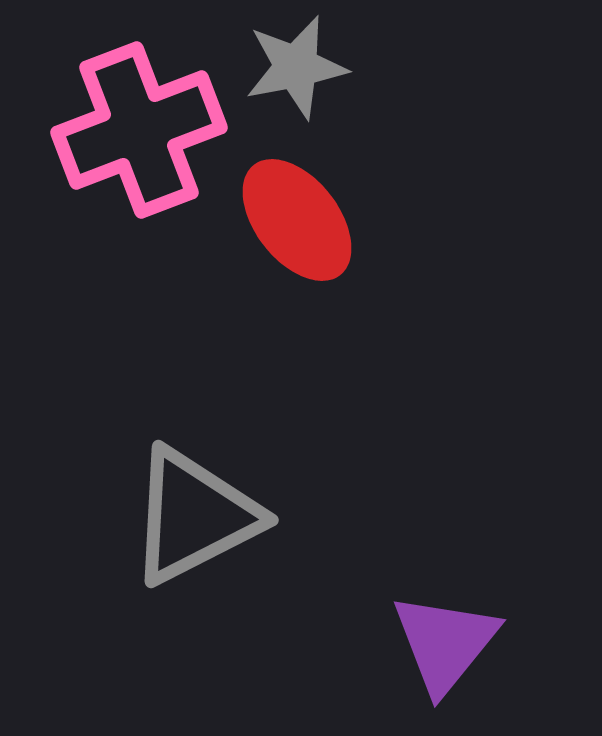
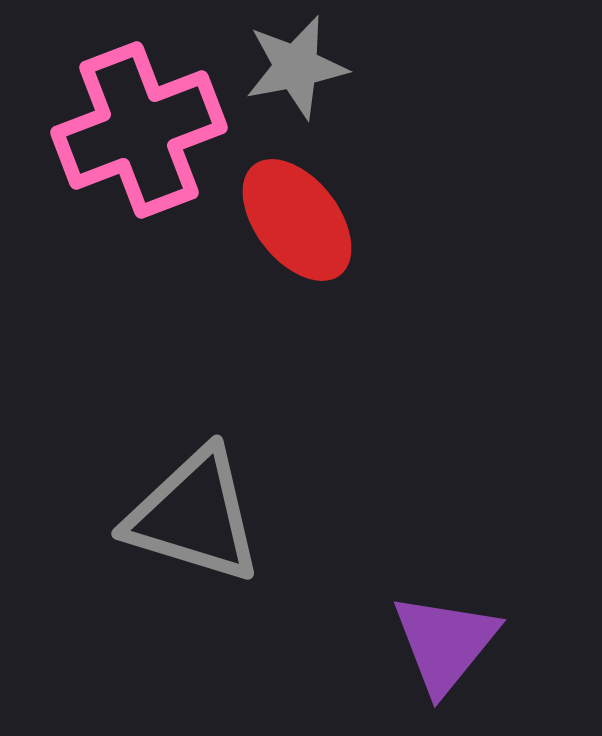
gray triangle: rotated 44 degrees clockwise
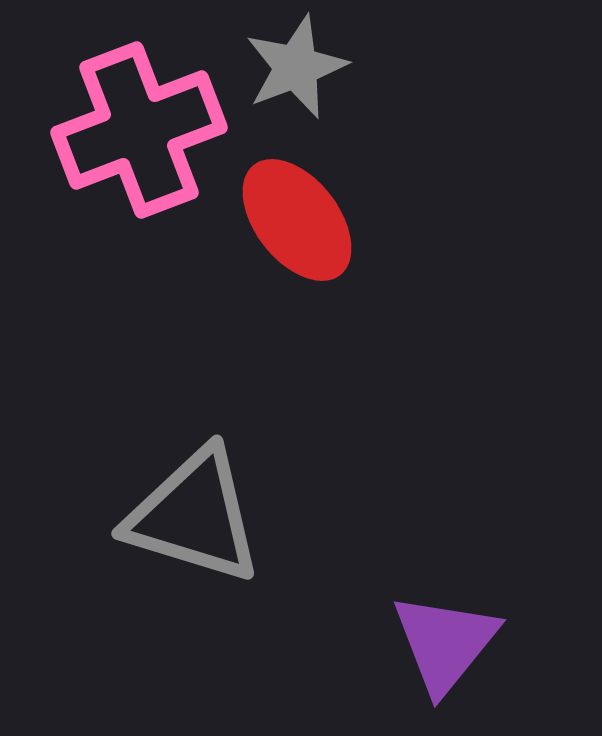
gray star: rotated 10 degrees counterclockwise
